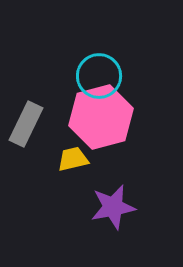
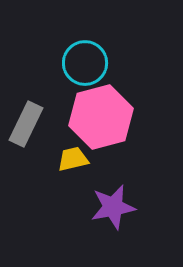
cyan circle: moved 14 px left, 13 px up
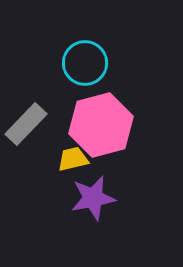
pink hexagon: moved 8 px down
gray rectangle: rotated 18 degrees clockwise
purple star: moved 20 px left, 9 px up
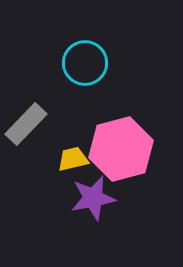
pink hexagon: moved 20 px right, 24 px down
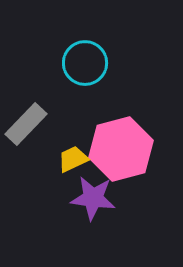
yellow trapezoid: rotated 12 degrees counterclockwise
purple star: rotated 18 degrees clockwise
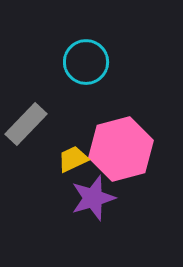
cyan circle: moved 1 px right, 1 px up
purple star: rotated 24 degrees counterclockwise
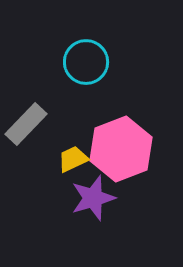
pink hexagon: rotated 6 degrees counterclockwise
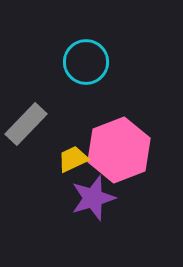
pink hexagon: moved 2 px left, 1 px down
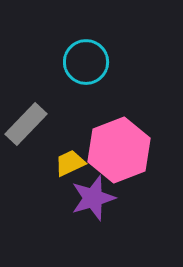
yellow trapezoid: moved 3 px left, 4 px down
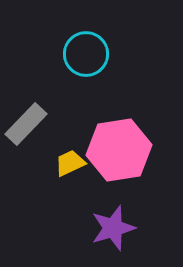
cyan circle: moved 8 px up
pink hexagon: rotated 12 degrees clockwise
purple star: moved 20 px right, 30 px down
